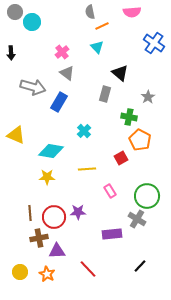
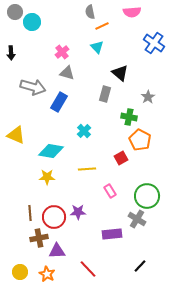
gray triangle: rotated 21 degrees counterclockwise
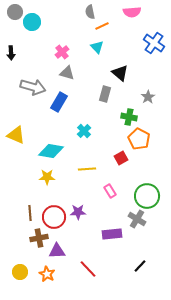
orange pentagon: moved 1 px left, 1 px up
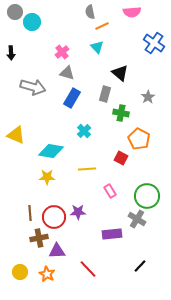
blue rectangle: moved 13 px right, 4 px up
green cross: moved 8 px left, 4 px up
red square: rotated 32 degrees counterclockwise
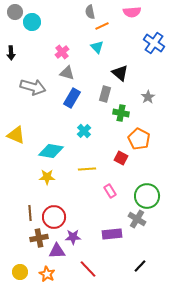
purple star: moved 5 px left, 25 px down
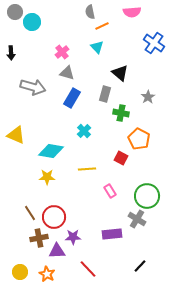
brown line: rotated 28 degrees counterclockwise
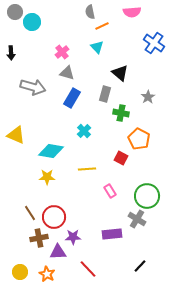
purple triangle: moved 1 px right, 1 px down
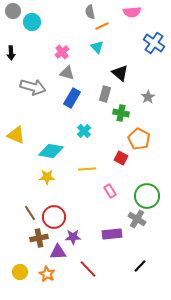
gray circle: moved 2 px left, 1 px up
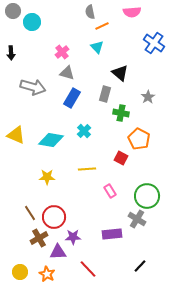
cyan diamond: moved 11 px up
brown cross: rotated 18 degrees counterclockwise
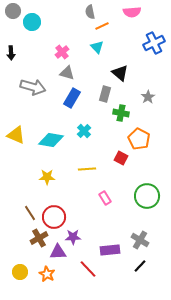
blue cross: rotated 30 degrees clockwise
pink rectangle: moved 5 px left, 7 px down
gray cross: moved 3 px right, 21 px down
purple rectangle: moved 2 px left, 16 px down
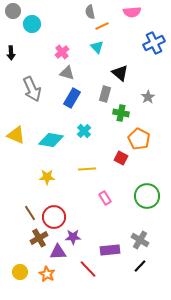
cyan circle: moved 2 px down
gray arrow: moved 1 px left, 2 px down; rotated 50 degrees clockwise
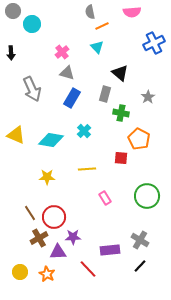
red square: rotated 24 degrees counterclockwise
